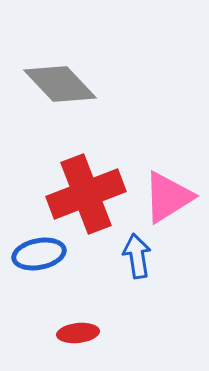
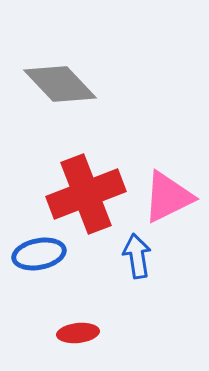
pink triangle: rotated 6 degrees clockwise
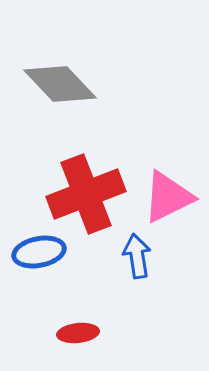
blue ellipse: moved 2 px up
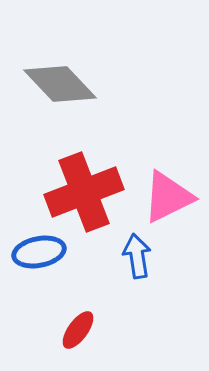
red cross: moved 2 px left, 2 px up
red ellipse: moved 3 px up; rotated 48 degrees counterclockwise
